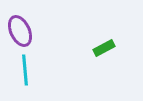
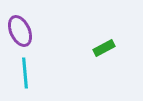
cyan line: moved 3 px down
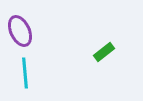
green rectangle: moved 4 px down; rotated 10 degrees counterclockwise
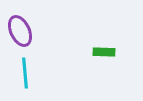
green rectangle: rotated 40 degrees clockwise
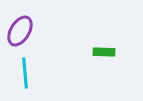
purple ellipse: rotated 56 degrees clockwise
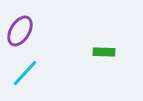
cyan line: rotated 48 degrees clockwise
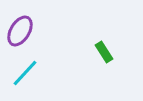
green rectangle: rotated 55 degrees clockwise
